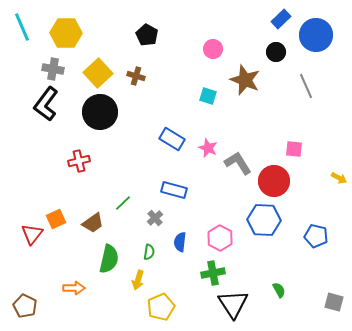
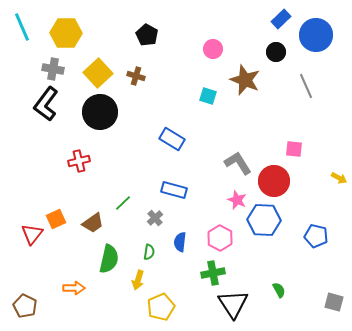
pink star at (208, 148): moved 29 px right, 52 px down
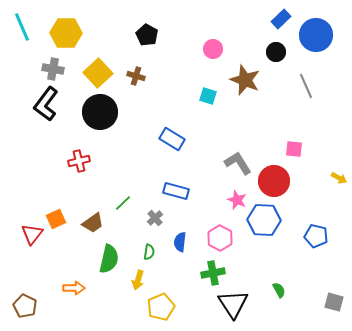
blue rectangle at (174, 190): moved 2 px right, 1 px down
